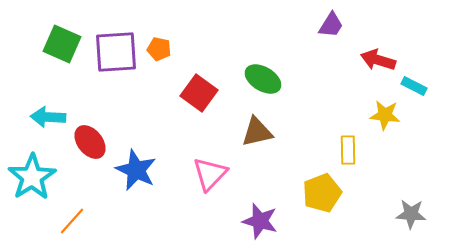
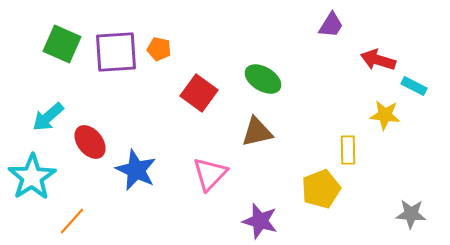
cyan arrow: rotated 44 degrees counterclockwise
yellow pentagon: moved 1 px left, 4 px up
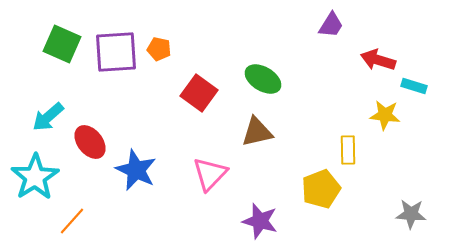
cyan rectangle: rotated 10 degrees counterclockwise
cyan star: moved 3 px right
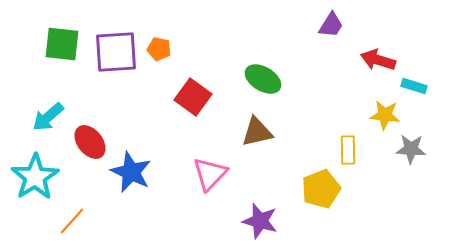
green square: rotated 18 degrees counterclockwise
red square: moved 6 px left, 4 px down
blue star: moved 5 px left, 2 px down
gray star: moved 65 px up
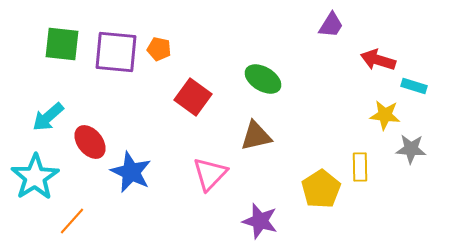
purple square: rotated 9 degrees clockwise
brown triangle: moved 1 px left, 4 px down
yellow rectangle: moved 12 px right, 17 px down
yellow pentagon: rotated 12 degrees counterclockwise
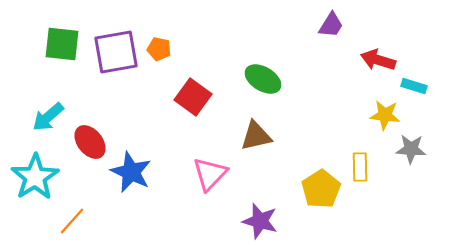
purple square: rotated 15 degrees counterclockwise
